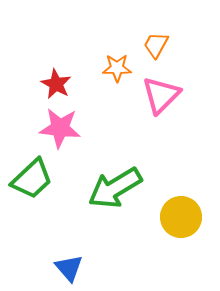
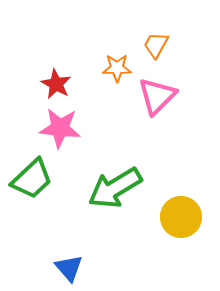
pink triangle: moved 4 px left, 1 px down
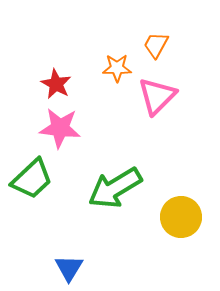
blue triangle: rotated 12 degrees clockwise
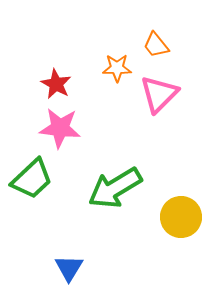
orange trapezoid: rotated 68 degrees counterclockwise
pink triangle: moved 2 px right, 2 px up
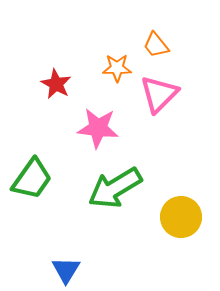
pink star: moved 38 px right
green trapezoid: rotated 12 degrees counterclockwise
blue triangle: moved 3 px left, 2 px down
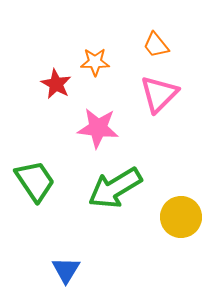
orange star: moved 22 px left, 6 px up
green trapezoid: moved 3 px right, 2 px down; rotated 69 degrees counterclockwise
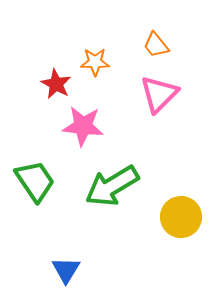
pink star: moved 15 px left, 2 px up
green arrow: moved 3 px left, 2 px up
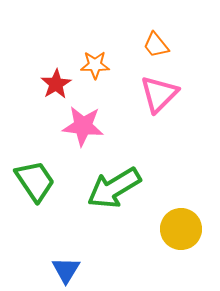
orange star: moved 3 px down
red star: rotated 12 degrees clockwise
green arrow: moved 2 px right, 2 px down
yellow circle: moved 12 px down
